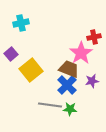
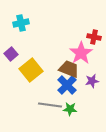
red cross: rotated 24 degrees clockwise
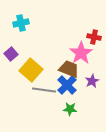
yellow square: rotated 10 degrees counterclockwise
purple star: rotated 16 degrees counterclockwise
gray line: moved 6 px left, 15 px up
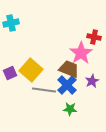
cyan cross: moved 10 px left
purple square: moved 1 px left, 19 px down; rotated 16 degrees clockwise
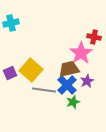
brown trapezoid: rotated 35 degrees counterclockwise
purple star: moved 5 px left
green star: moved 3 px right, 7 px up; rotated 24 degrees counterclockwise
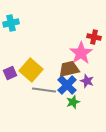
purple star: rotated 24 degrees counterclockwise
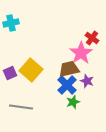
red cross: moved 2 px left, 1 px down; rotated 24 degrees clockwise
gray line: moved 23 px left, 17 px down
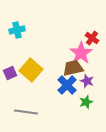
cyan cross: moved 6 px right, 7 px down
brown trapezoid: moved 4 px right, 1 px up
green star: moved 13 px right
gray line: moved 5 px right, 5 px down
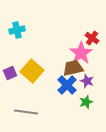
yellow square: moved 1 px right, 1 px down
